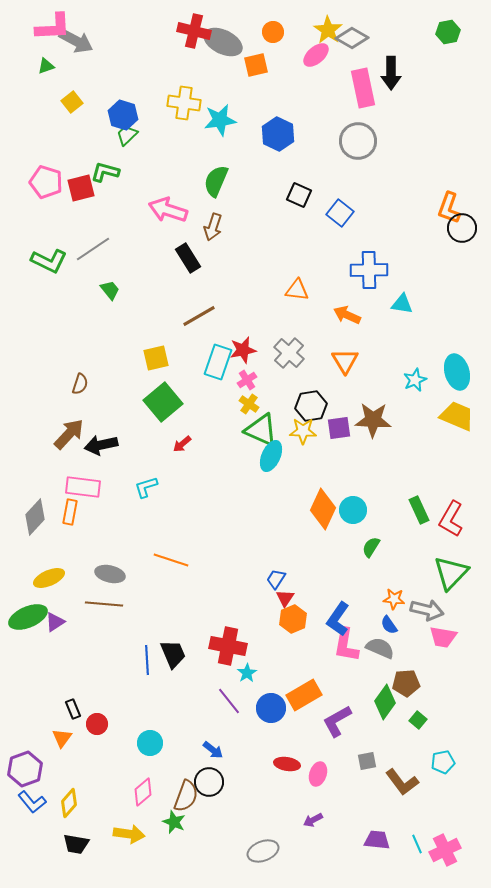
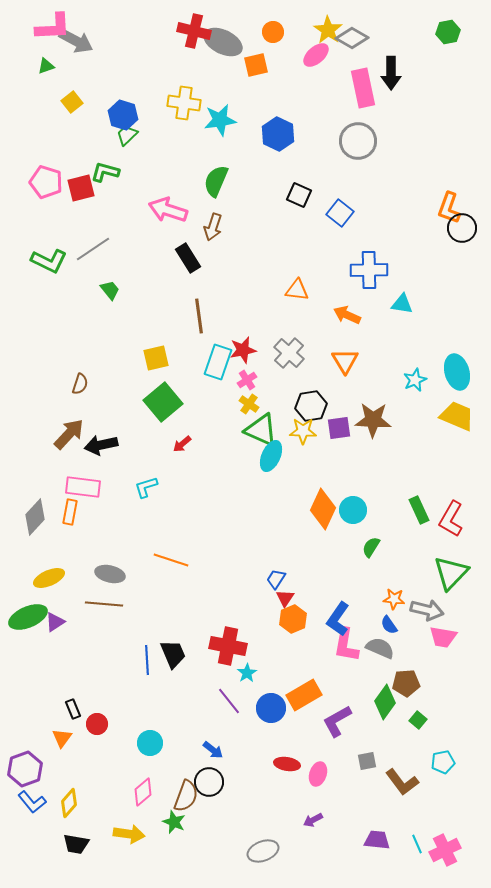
brown line at (199, 316): rotated 68 degrees counterclockwise
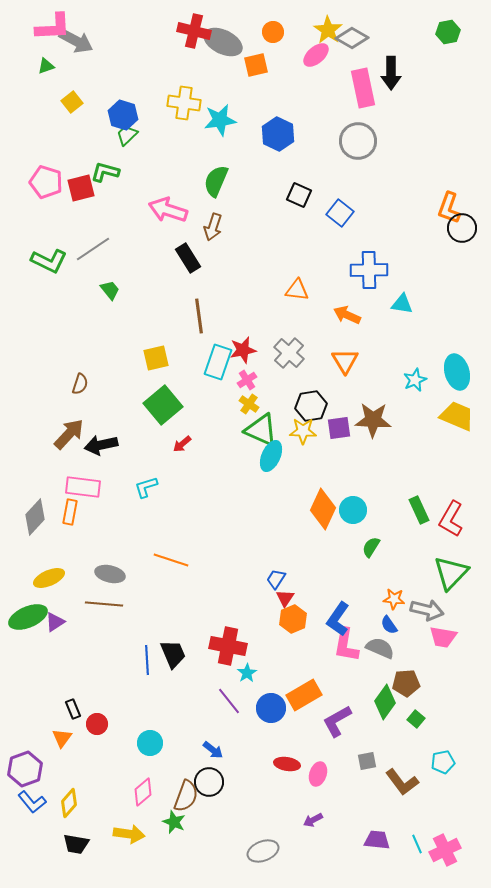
green square at (163, 402): moved 3 px down
green square at (418, 720): moved 2 px left, 1 px up
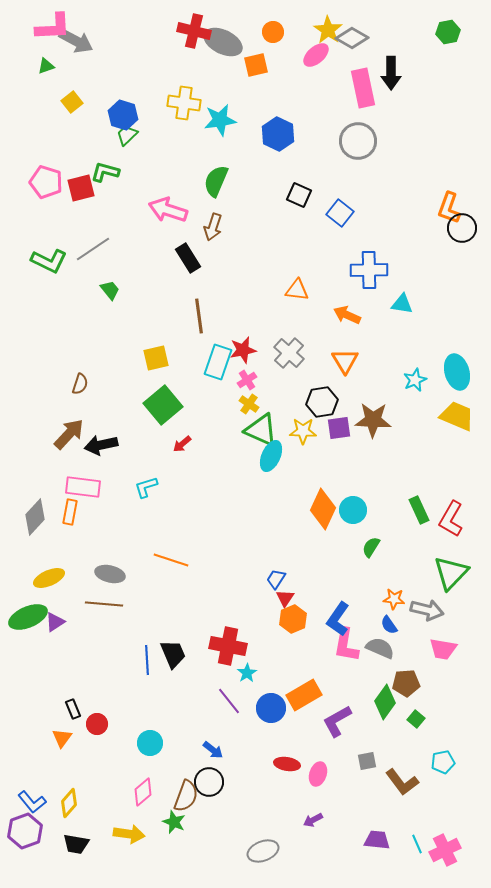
black hexagon at (311, 406): moved 11 px right, 4 px up
pink trapezoid at (443, 637): moved 12 px down
purple hexagon at (25, 769): moved 62 px down
